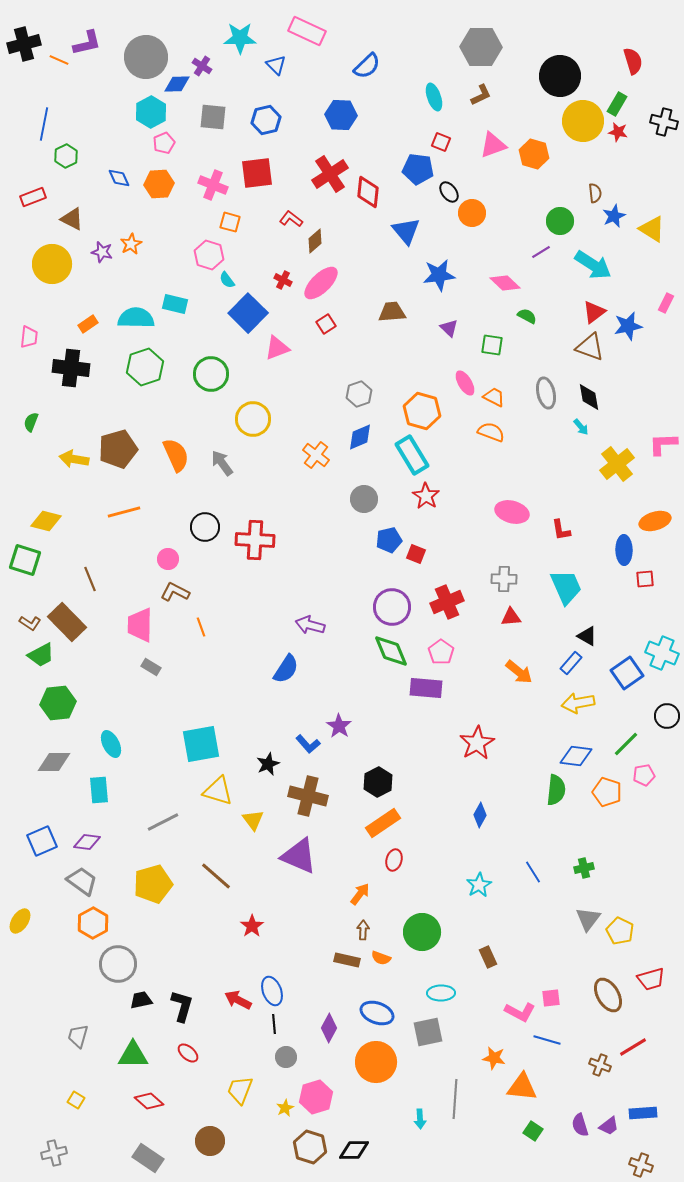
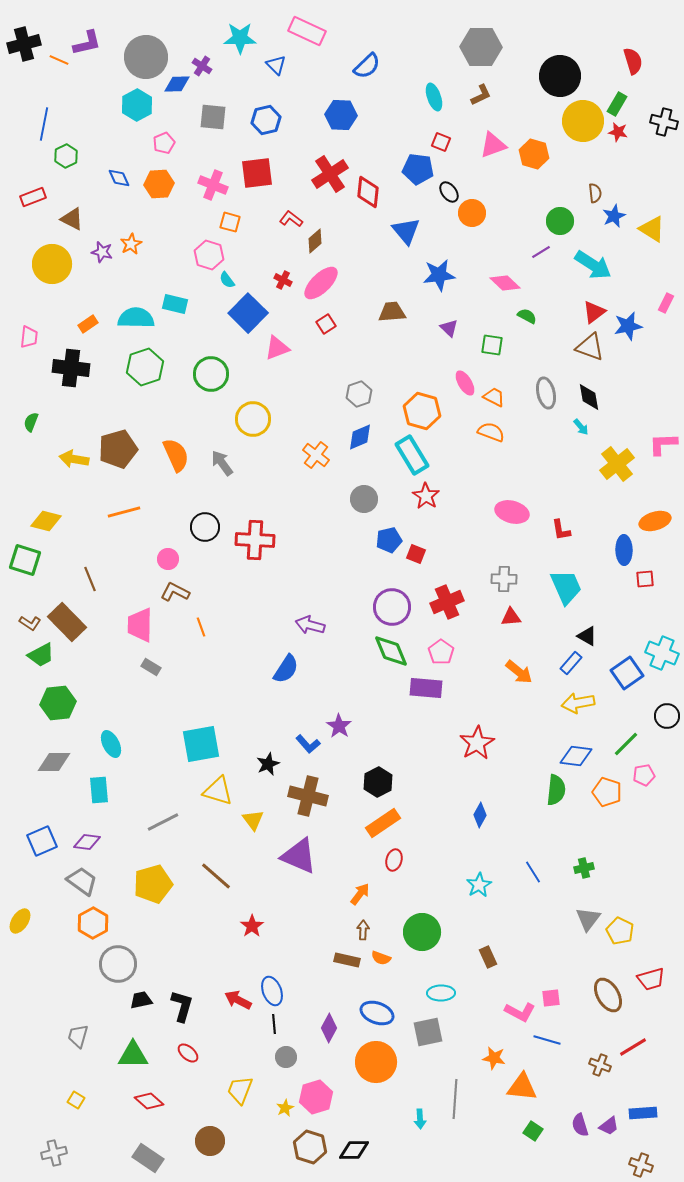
cyan hexagon at (151, 112): moved 14 px left, 7 px up
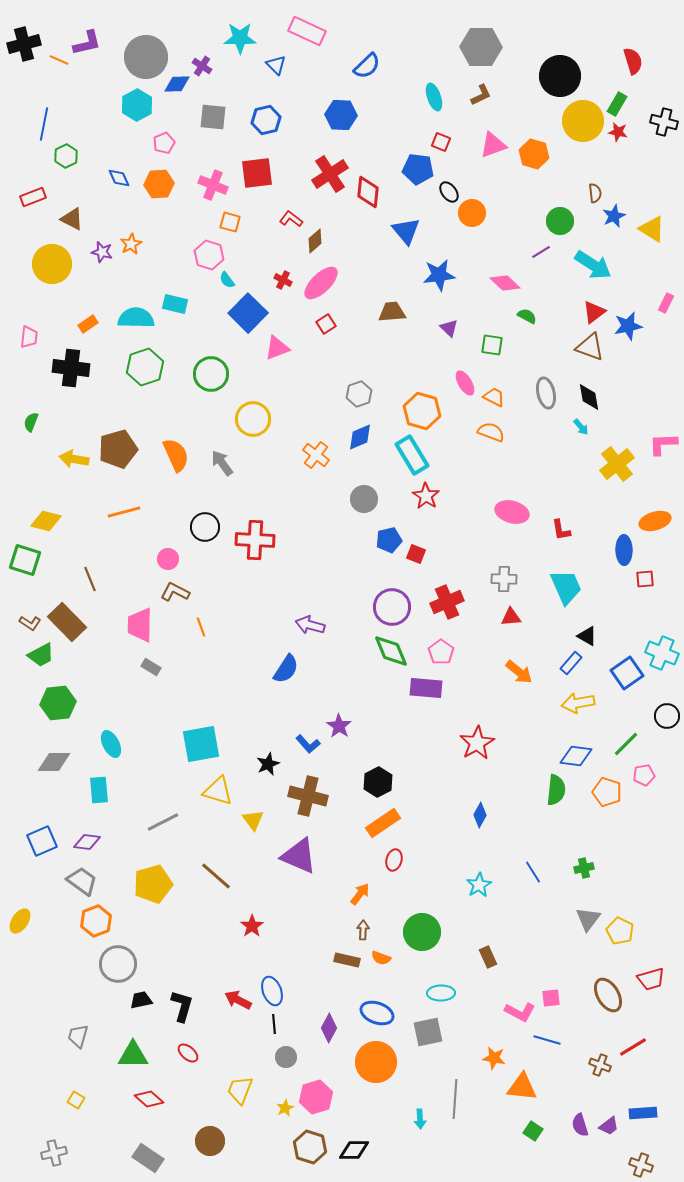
orange hexagon at (93, 923): moved 3 px right, 2 px up; rotated 8 degrees clockwise
red diamond at (149, 1101): moved 2 px up
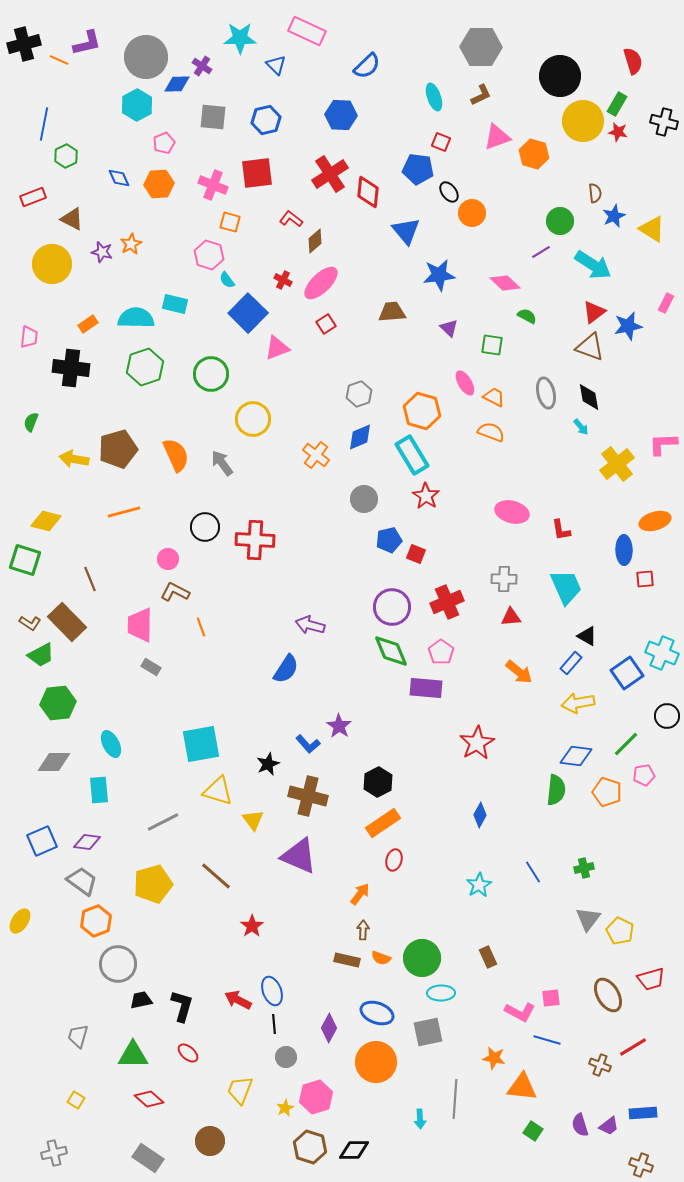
pink triangle at (493, 145): moved 4 px right, 8 px up
green circle at (422, 932): moved 26 px down
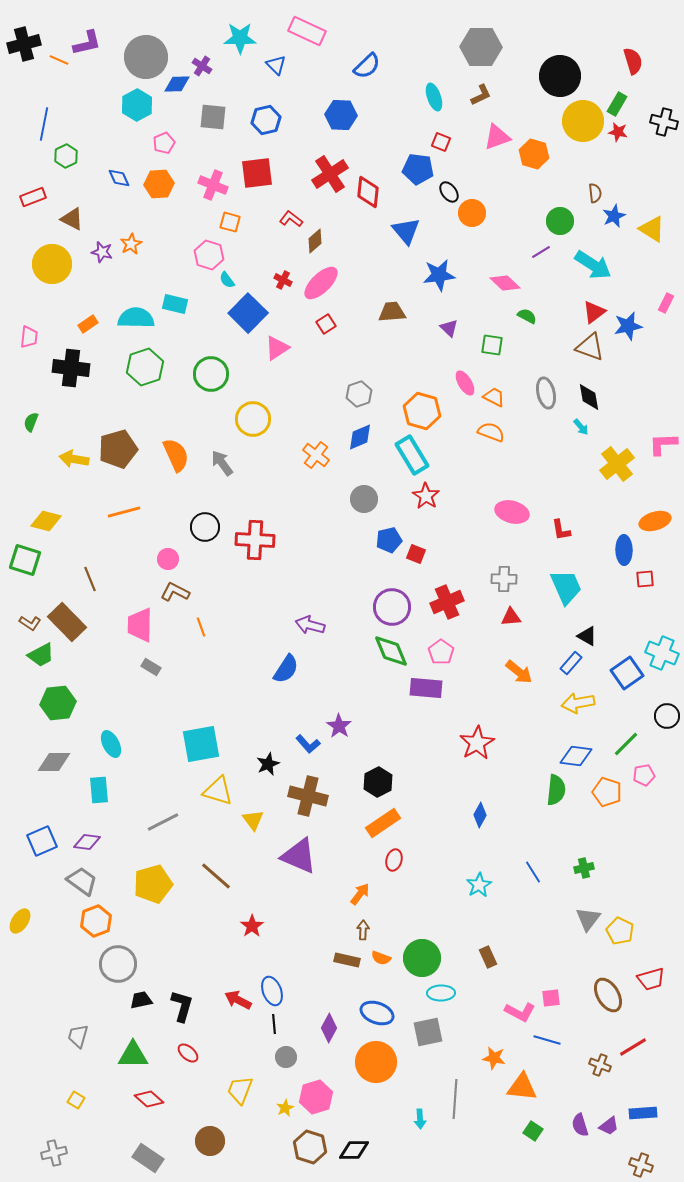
pink triangle at (277, 348): rotated 12 degrees counterclockwise
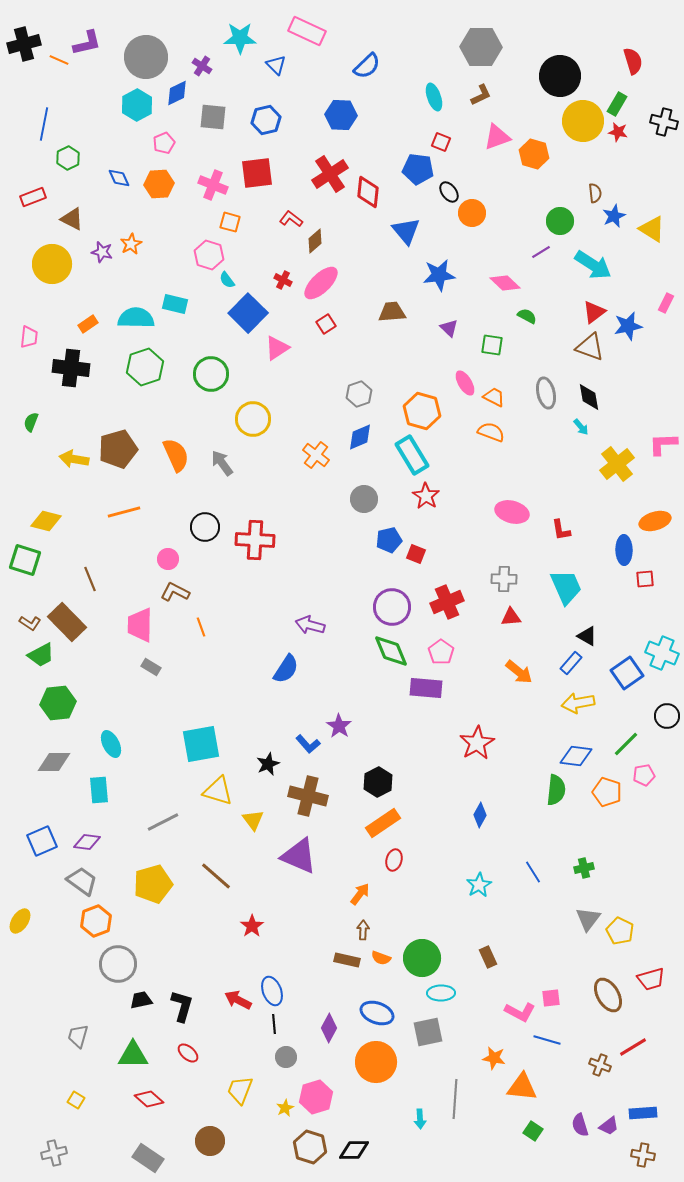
blue diamond at (177, 84): moved 9 px down; rotated 24 degrees counterclockwise
green hexagon at (66, 156): moved 2 px right, 2 px down
brown cross at (641, 1165): moved 2 px right, 10 px up; rotated 10 degrees counterclockwise
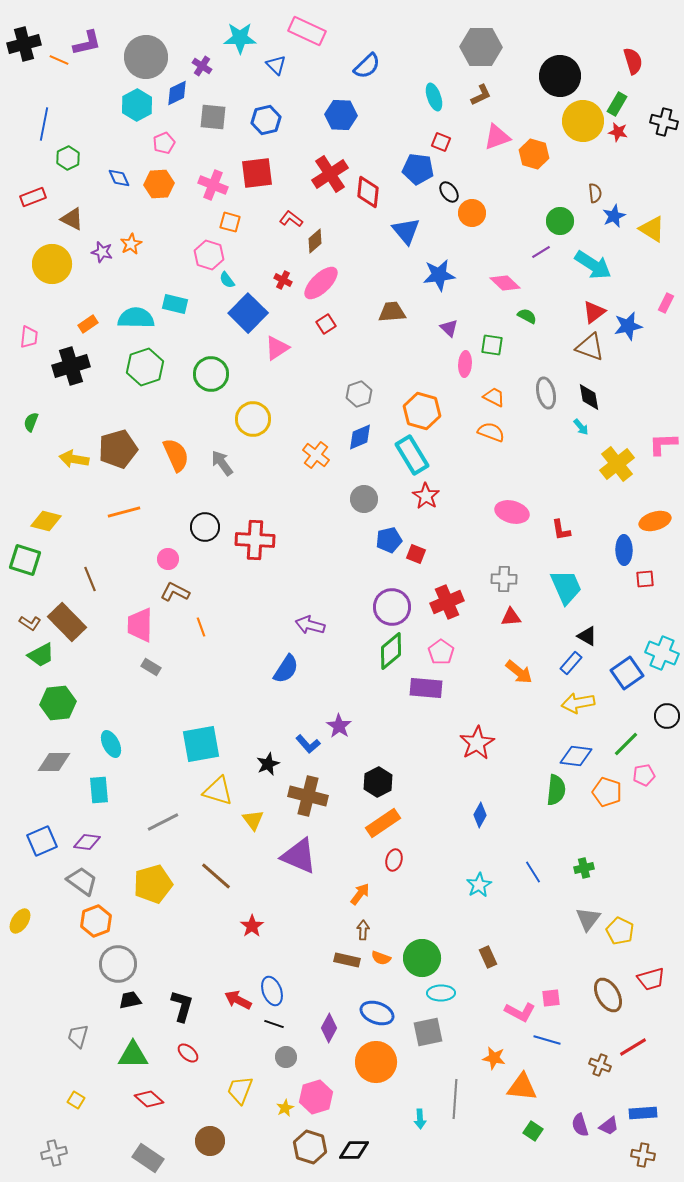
black cross at (71, 368): moved 2 px up; rotated 24 degrees counterclockwise
pink ellipse at (465, 383): moved 19 px up; rotated 35 degrees clockwise
green diamond at (391, 651): rotated 72 degrees clockwise
black trapezoid at (141, 1000): moved 11 px left
black line at (274, 1024): rotated 66 degrees counterclockwise
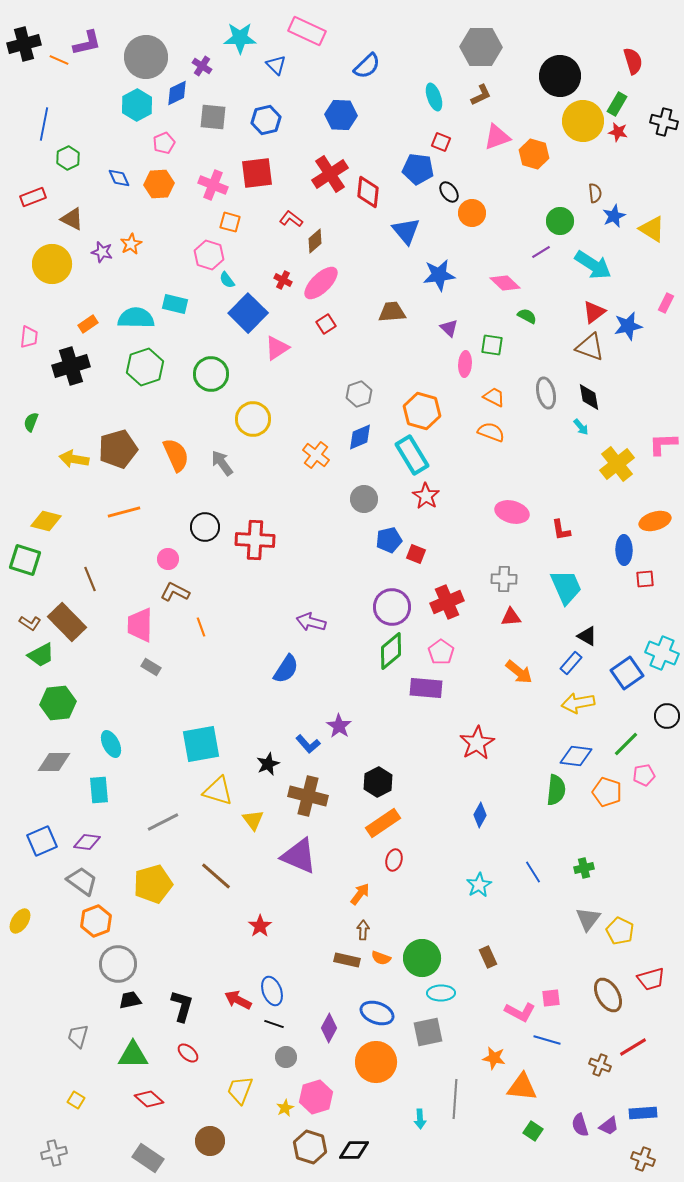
purple arrow at (310, 625): moved 1 px right, 3 px up
red star at (252, 926): moved 8 px right
brown cross at (643, 1155): moved 4 px down; rotated 10 degrees clockwise
